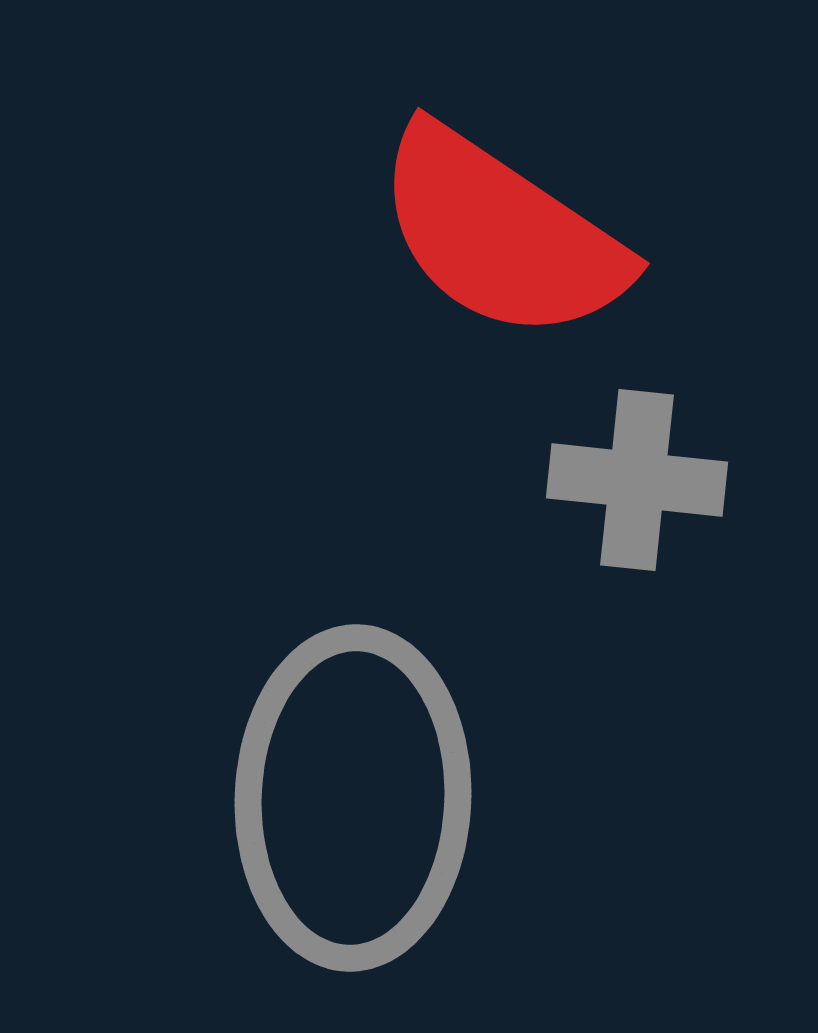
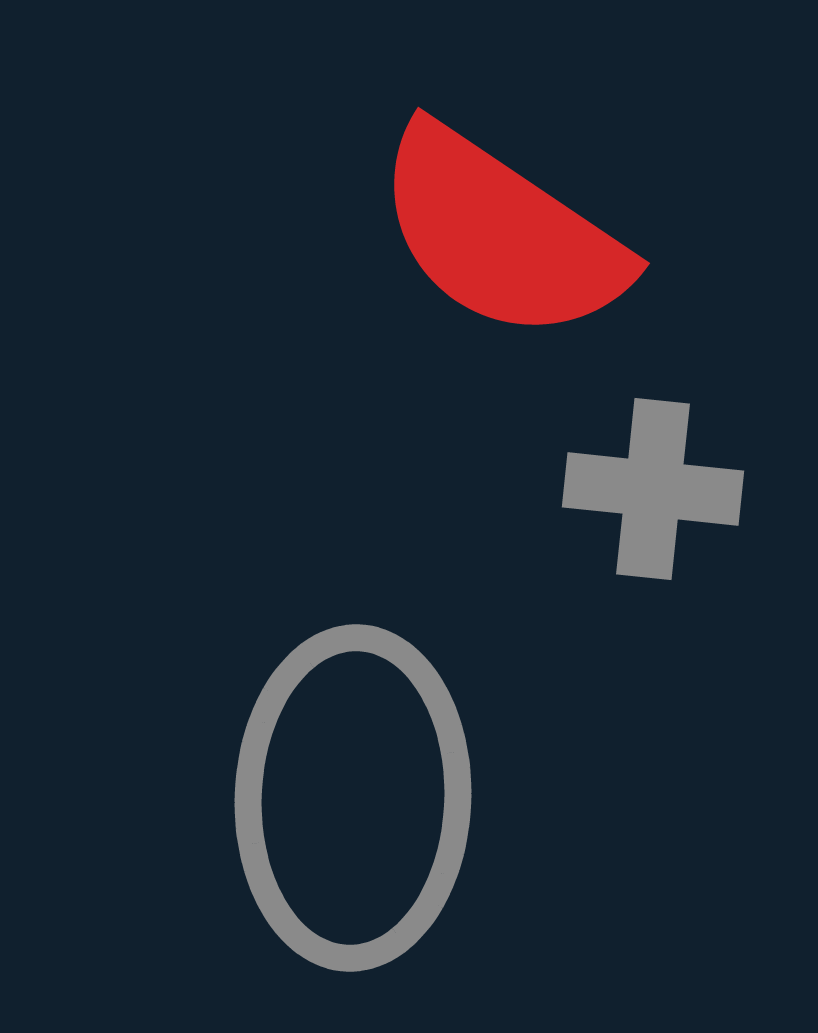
gray cross: moved 16 px right, 9 px down
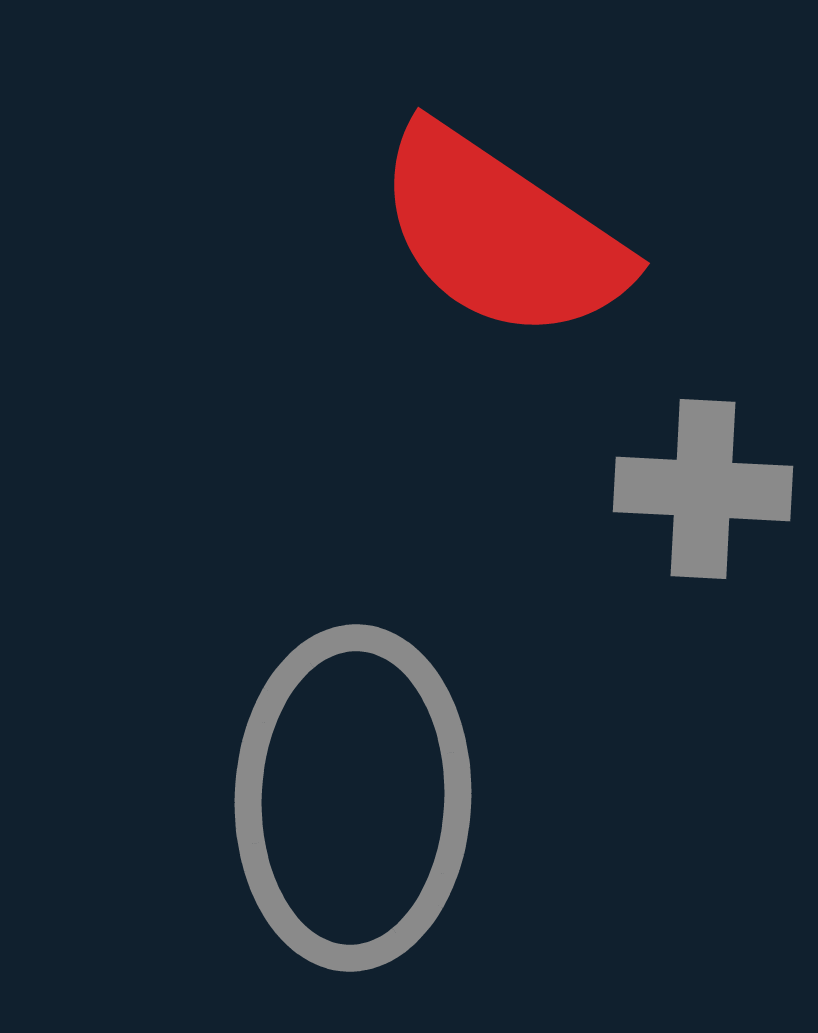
gray cross: moved 50 px right; rotated 3 degrees counterclockwise
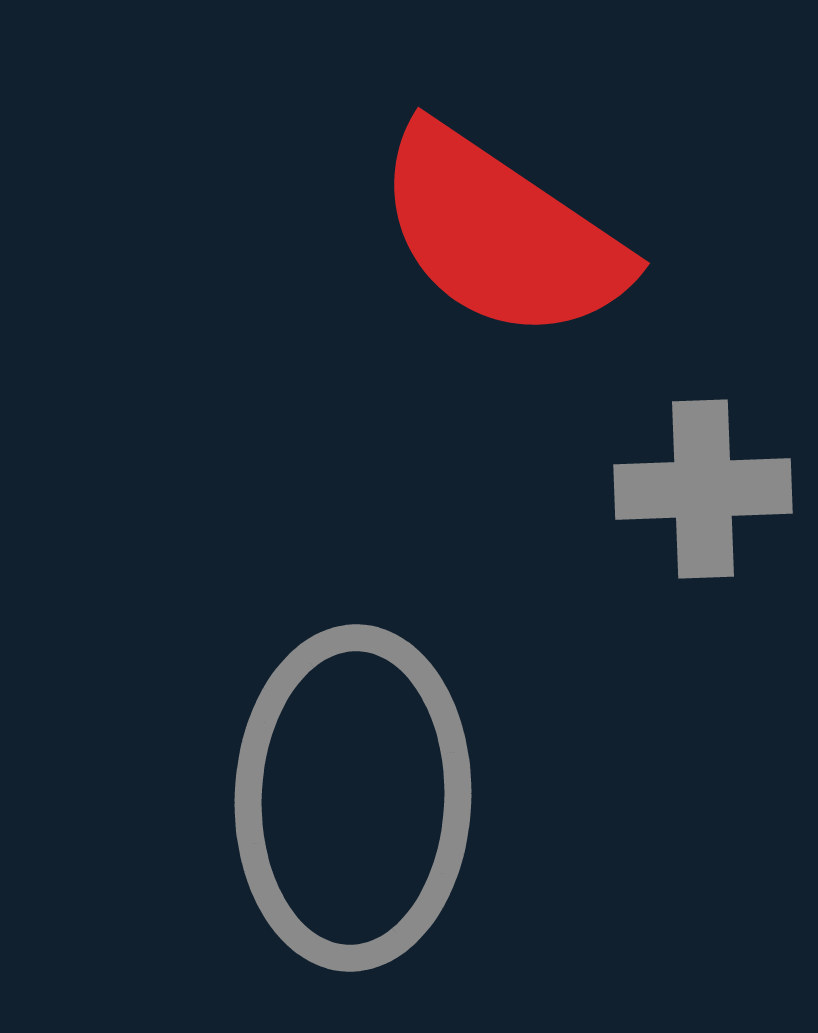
gray cross: rotated 5 degrees counterclockwise
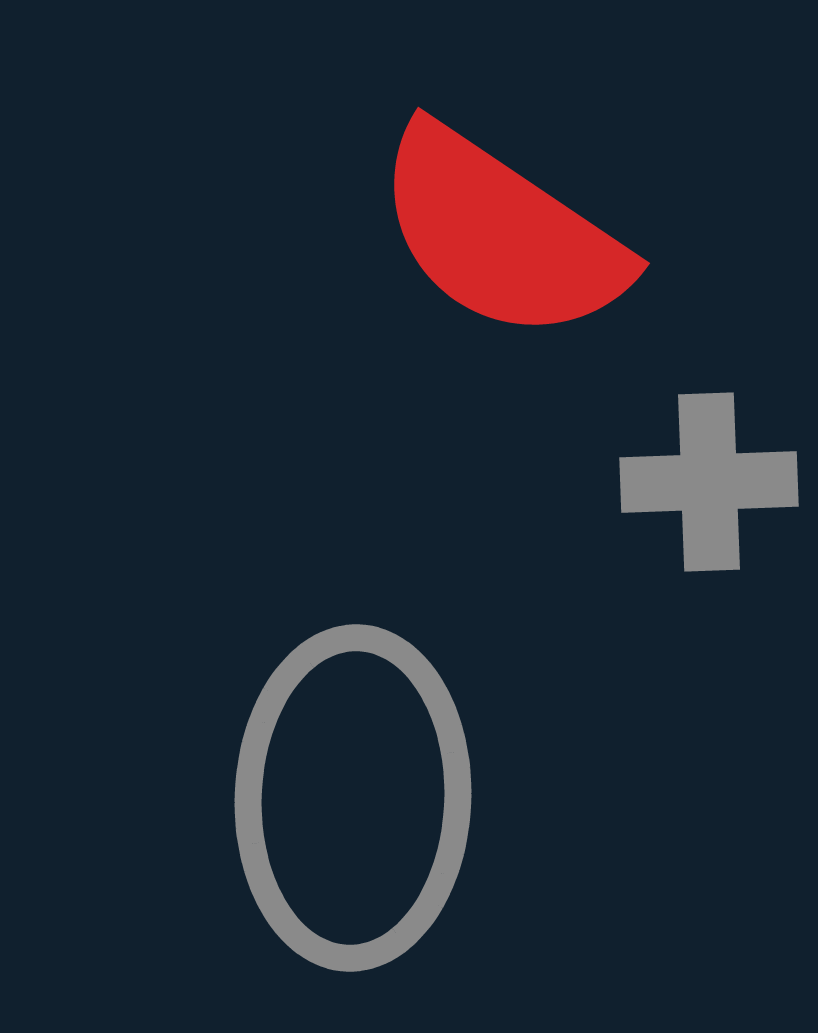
gray cross: moved 6 px right, 7 px up
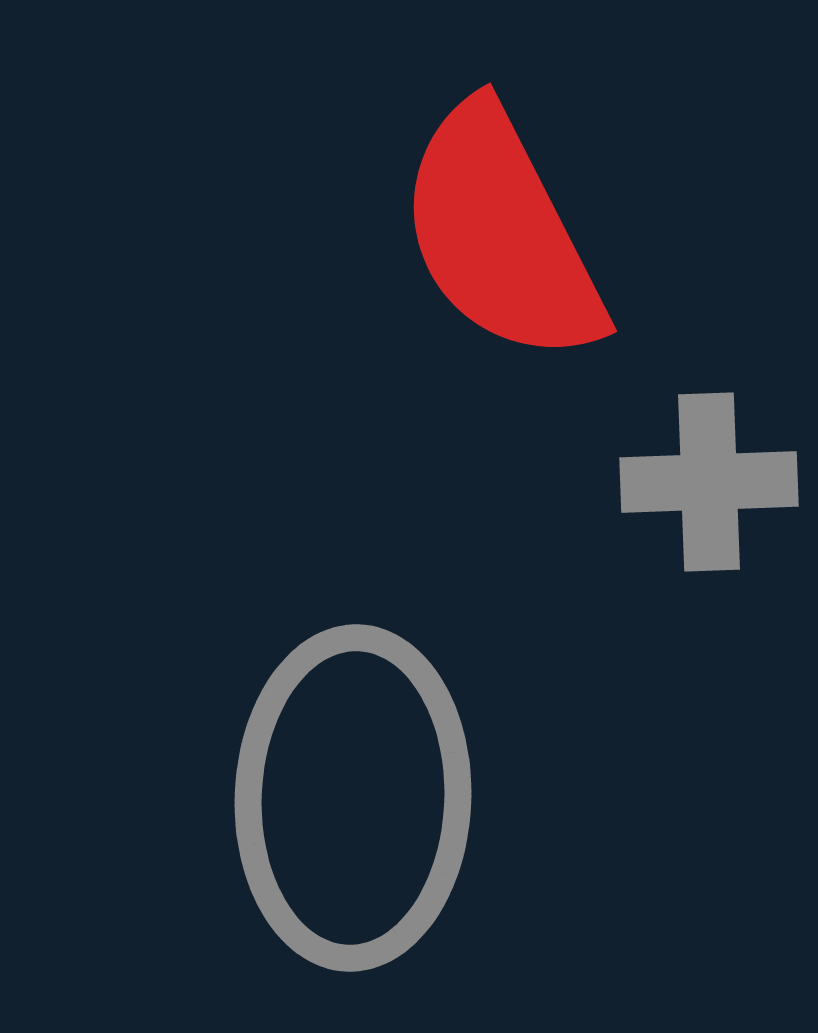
red semicircle: rotated 29 degrees clockwise
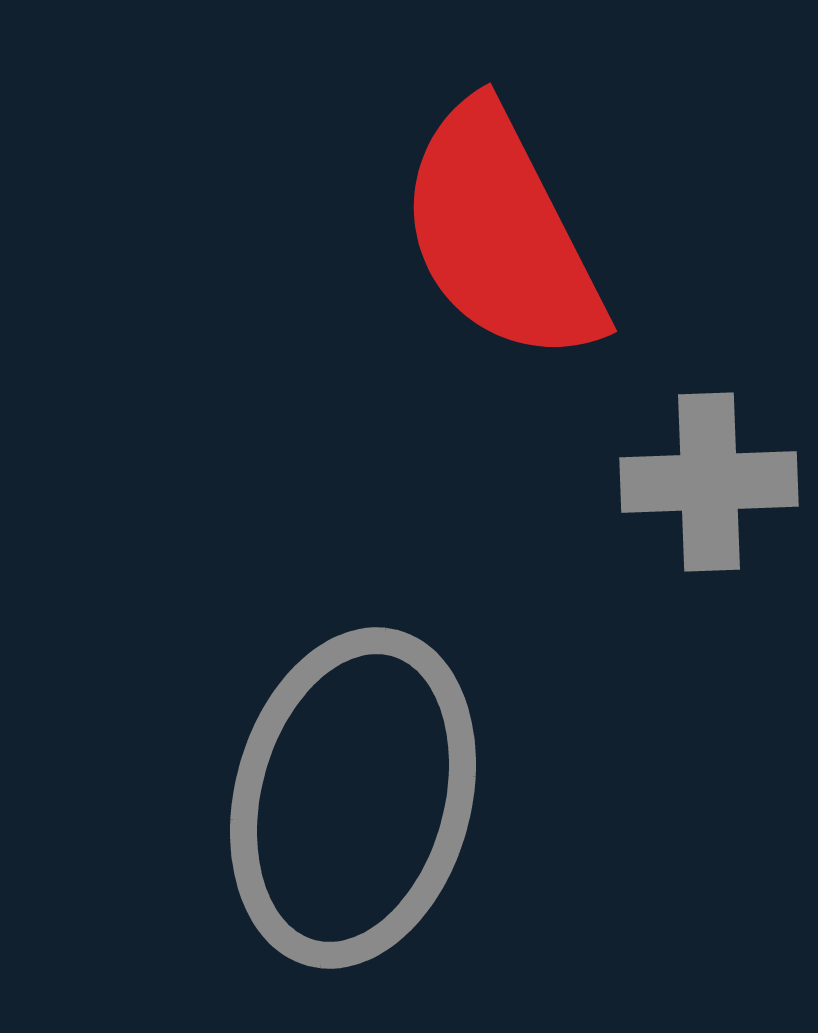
gray ellipse: rotated 13 degrees clockwise
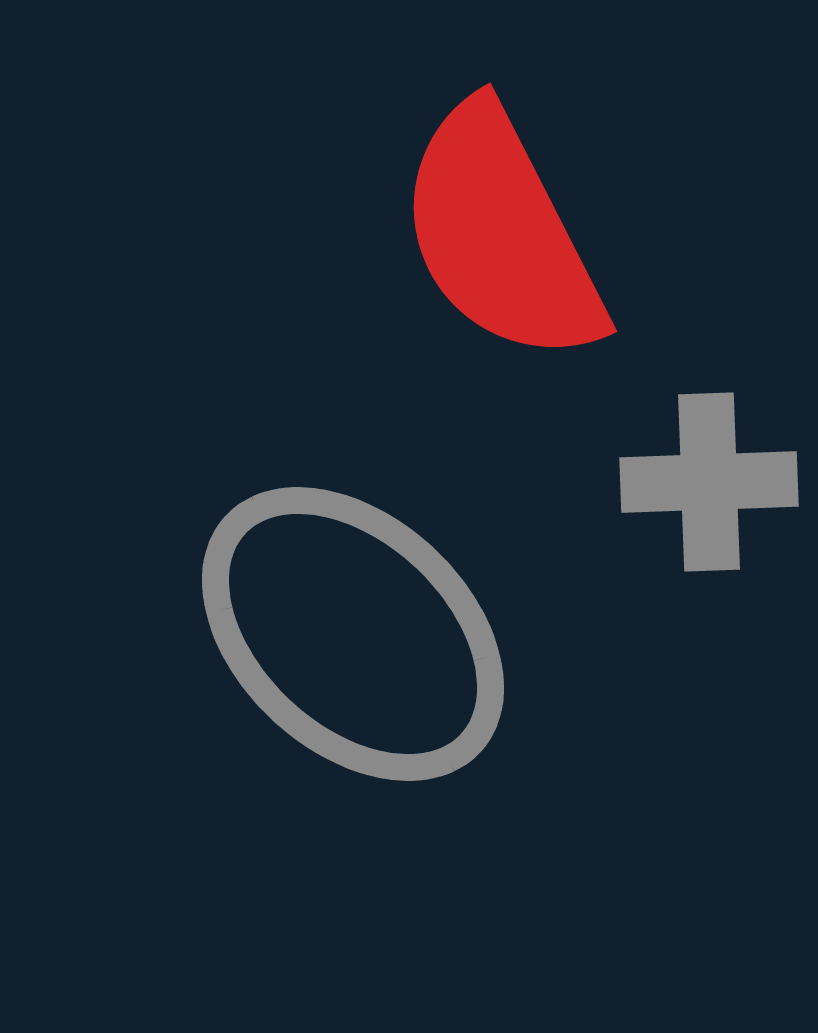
gray ellipse: moved 164 px up; rotated 62 degrees counterclockwise
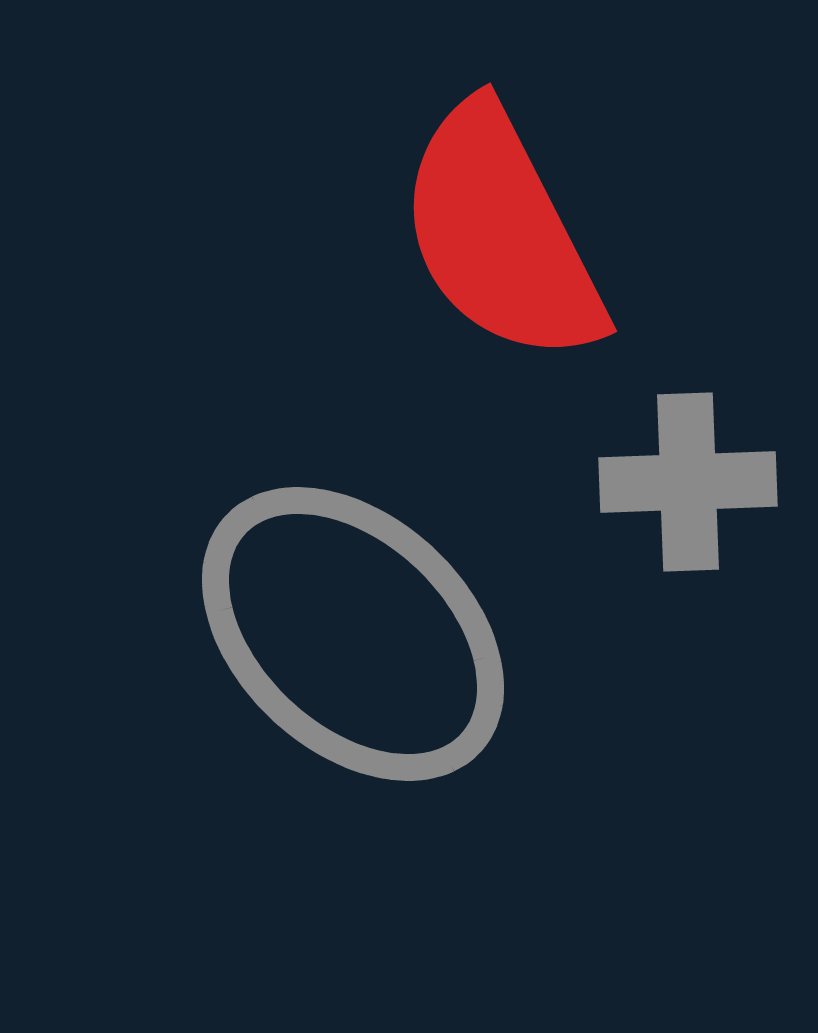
gray cross: moved 21 px left
